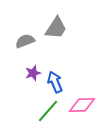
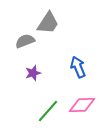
gray trapezoid: moved 8 px left, 5 px up
blue arrow: moved 23 px right, 15 px up
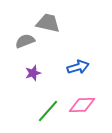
gray trapezoid: rotated 110 degrees counterclockwise
blue arrow: rotated 95 degrees clockwise
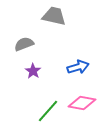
gray trapezoid: moved 6 px right, 7 px up
gray semicircle: moved 1 px left, 3 px down
purple star: moved 2 px up; rotated 21 degrees counterclockwise
pink diamond: moved 2 px up; rotated 12 degrees clockwise
